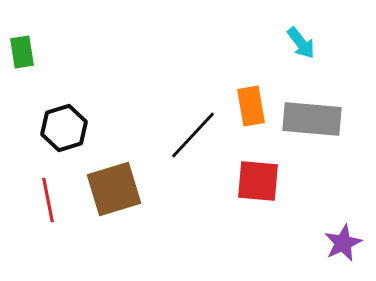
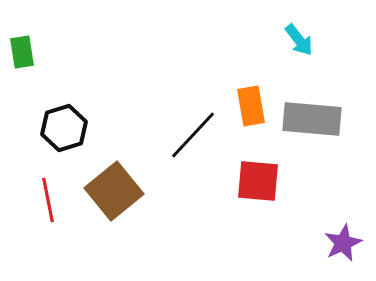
cyan arrow: moved 2 px left, 3 px up
brown square: moved 2 px down; rotated 22 degrees counterclockwise
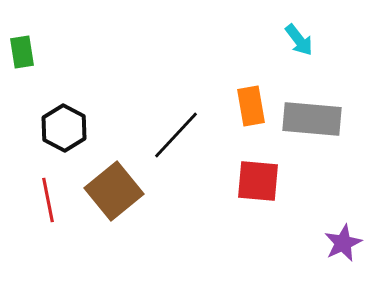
black hexagon: rotated 15 degrees counterclockwise
black line: moved 17 px left
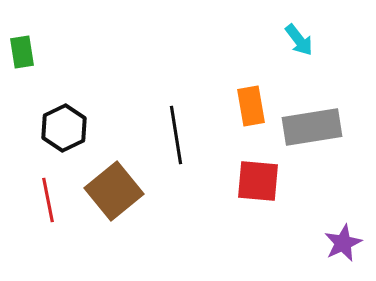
gray rectangle: moved 8 px down; rotated 14 degrees counterclockwise
black hexagon: rotated 6 degrees clockwise
black line: rotated 52 degrees counterclockwise
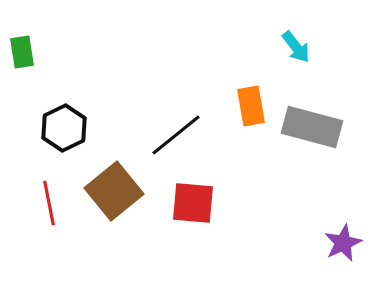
cyan arrow: moved 3 px left, 7 px down
gray rectangle: rotated 24 degrees clockwise
black line: rotated 60 degrees clockwise
red square: moved 65 px left, 22 px down
red line: moved 1 px right, 3 px down
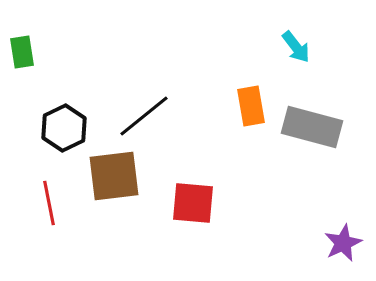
black line: moved 32 px left, 19 px up
brown square: moved 15 px up; rotated 32 degrees clockwise
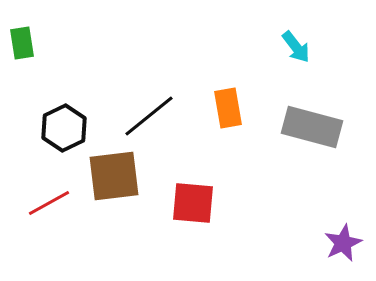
green rectangle: moved 9 px up
orange rectangle: moved 23 px left, 2 px down
black line: moved 5 px right
red line: rotated 72 degrees clockwise
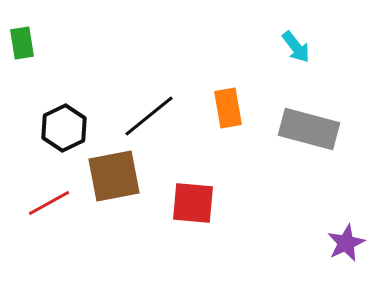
gray rectangle: moved 3 px left, 2 px down
brown square: rotated 4 degrees counterclockwise
purple star: moved 3 px right
